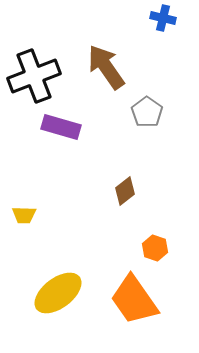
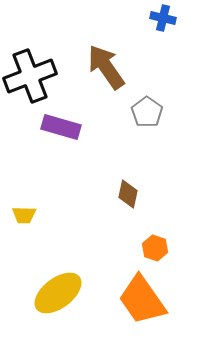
black cross: moved 4 px left
brown diamond: moved 3 px right, 3 px down; rotated 40 degrees counterclockwise
orange trapezoid: moved 8 px right
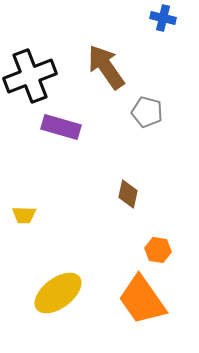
gray pentagon: rotated 20 degrees counterclockwise
orange hexagon: moved 3 px right, 2 px down; rotated 10 degrees counterclockwise
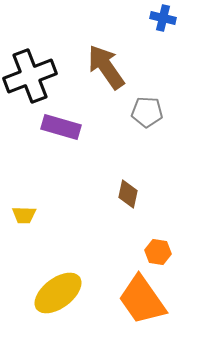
gray pentagon: rotated 12 degrees counterclockwise
orange hexagon: moved 2 px down
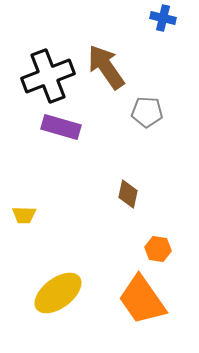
black cross: moved 18 px right
orange hexagon: moved 3 px up
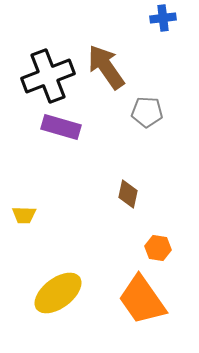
blue cross: rotated 20 degrees counterclockwise
orange hexagon: moved 1 px up
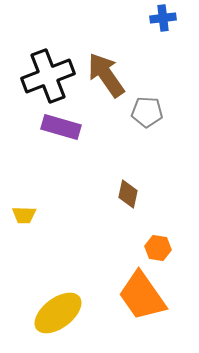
brown arrow: moved 8 px down
yellow ellipse: moved 20 px down
orange trapezoid: moved 4 px up
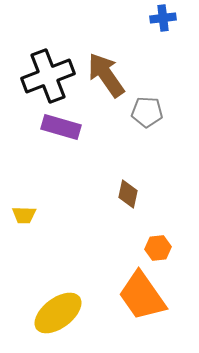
orange hexagon: rotated 15 degrees counterclockwise
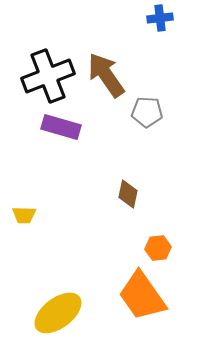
blue cross: moved 3 px left
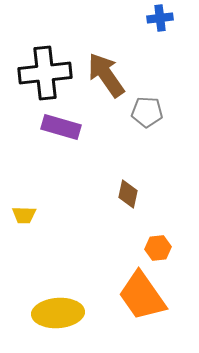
black cross: moved 3 px left, 3 px up; rotated 15 degrees clockwise
yellow ellipse: rotated 33 degrees clockwise
